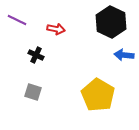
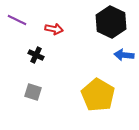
red arrow: moved 2 px left
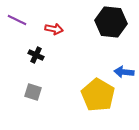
black hexagon: rotated 20 degrees counterclockwise
blue arrow: moved 17 px down
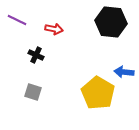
yellow pentagon: moved 2 px up
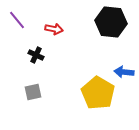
purple line: rotated 24 degrees clockwise
gray square: rotated 30 degrees counterclockwise
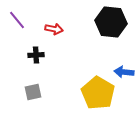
black cross: rotated 28 degrees counterclockwise
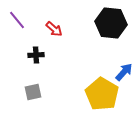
black hexagon: moved 1 px down
red arrow: rotated 30 degrees clockwise
blue arrow: rotated 126 degrees clockwise
yellow pentagon: moved 4 px right, 1 px down
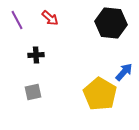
purple line: rotated 12 degrees clockwise
red arrow: moved 4 px left, 11 px up
yellow pentagon: moved 2 px left
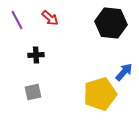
yellow pentagon: rotated 24 degrees clockwise
